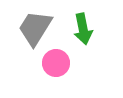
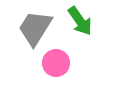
green arrow: moved 3 px left, 8 px up; rotated 24 degrees counterclockwise
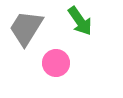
gray trapezoid: moved 9 px left
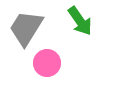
pink circle: moved 9 px left
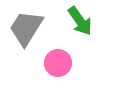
pink circle: moved 11 px right
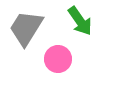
pink circle: moved 4 px up
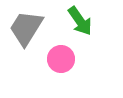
pink circle: moved 3 px right
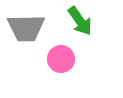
gray trapezoid: rotated 123 degrees counterclockwise
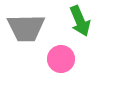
green arrow: rotated 12 degrees clockwise
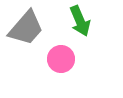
gray trapezoid: rotated 48 degrees counterclockwise
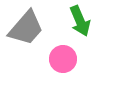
pink circle: moved 2 px right
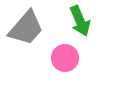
pink circle: moved 2 px right, 1 px up
